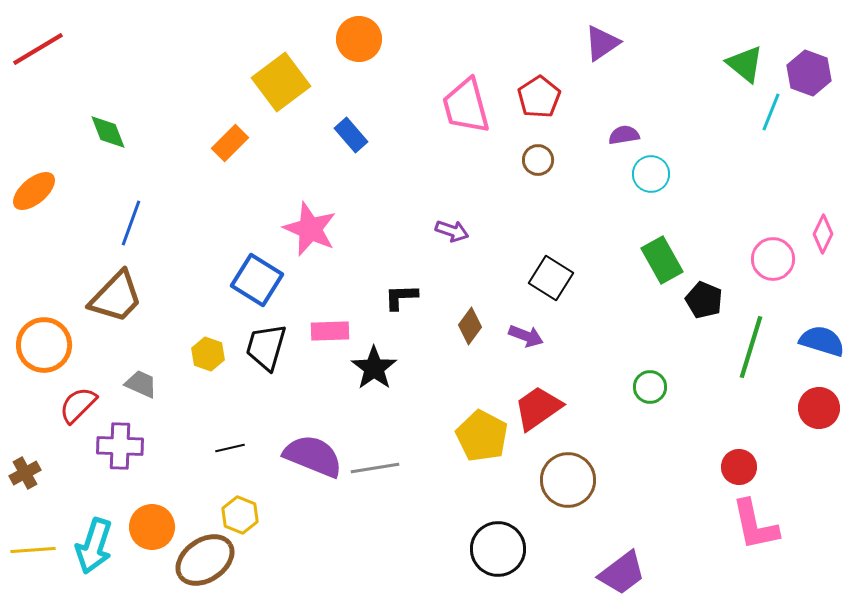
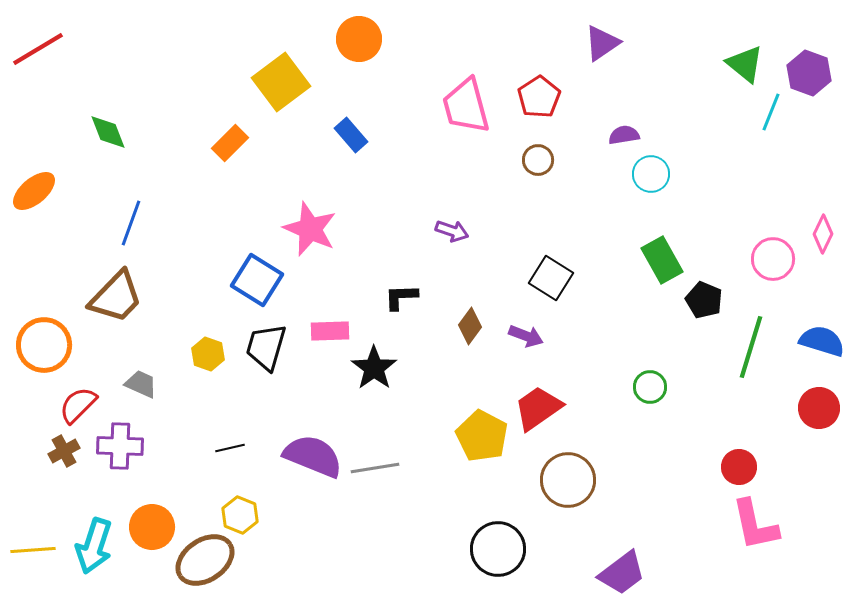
brown cross at (25, 473): moved 39 px right, 22 px up
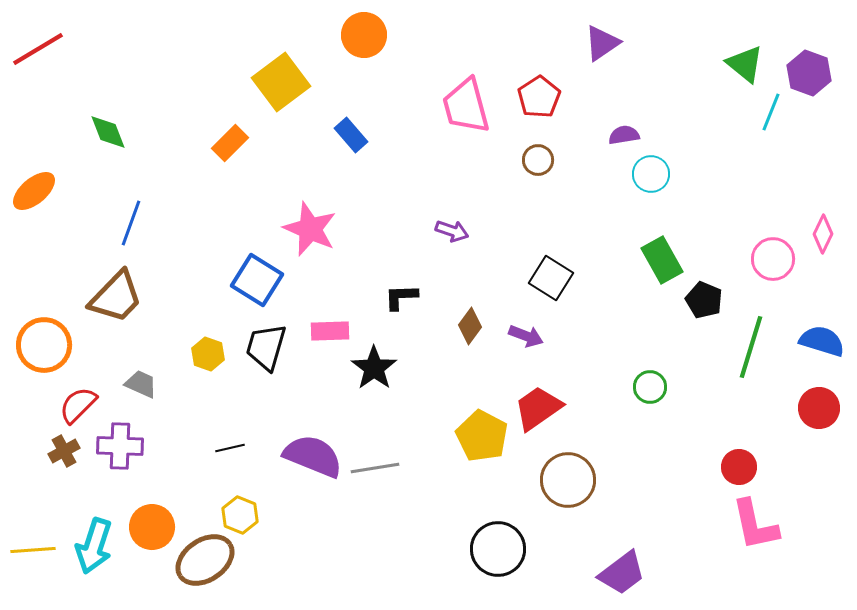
orange circle at (359, 39): moved 5 px right, 4 px up
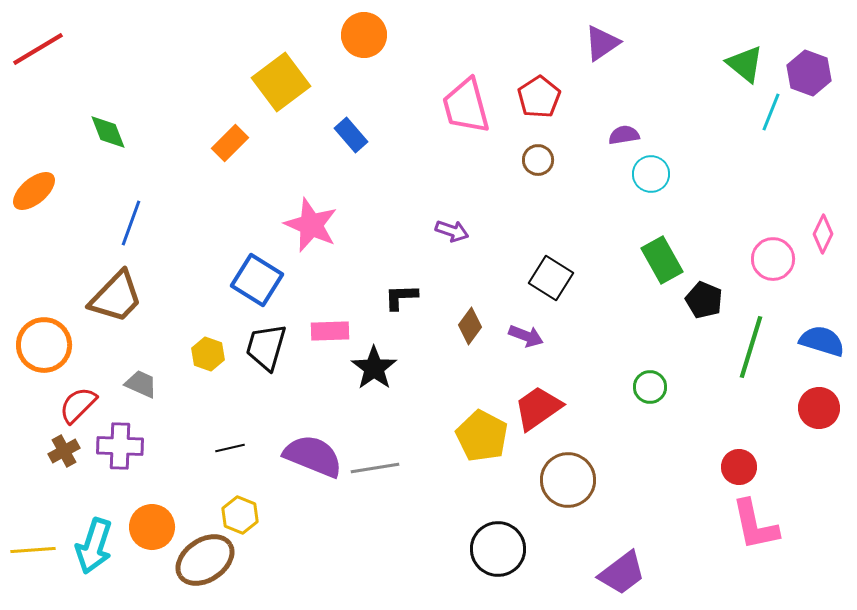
pink star at (310, 229): moved 1 px right, 4 px up
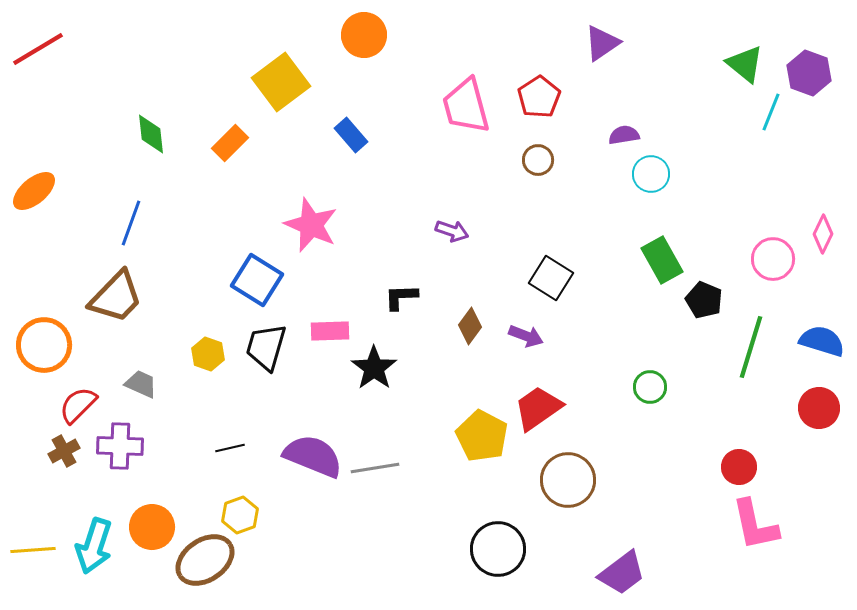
green diamond at (108, 132): moved 43 px right, 2 px down; rotated 15 degrees clockwise
yellow hexagon at (240, 515): rotated 18 degrees clockwise
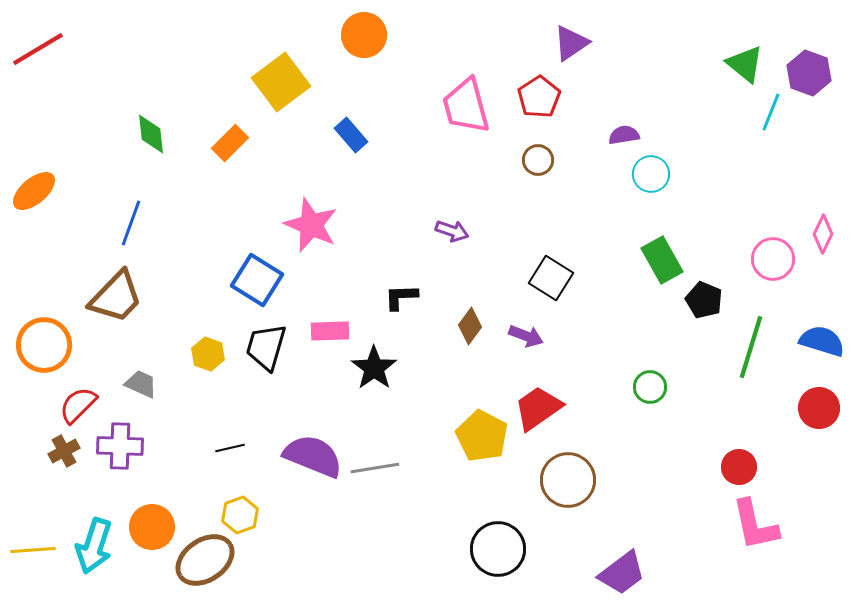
purple triangle at (602, 43): moved 31 px left
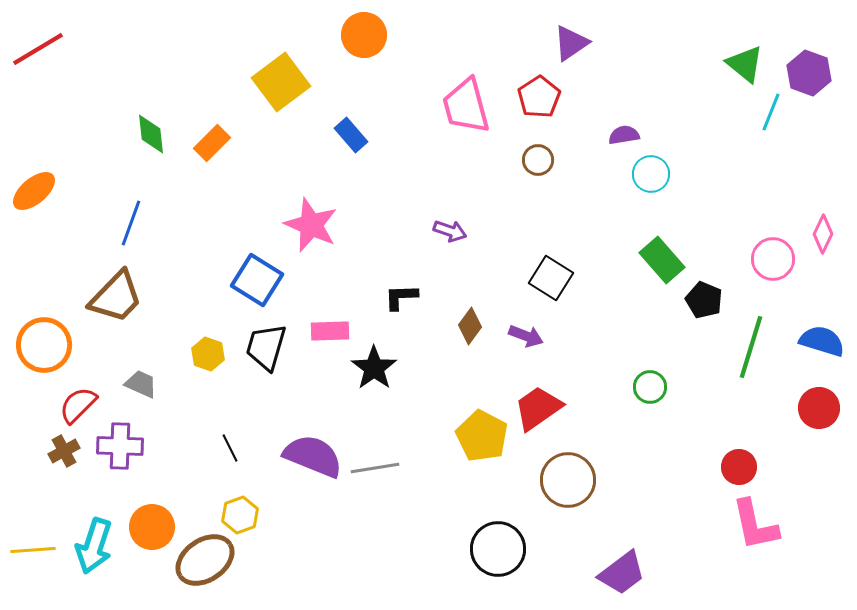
orange rectangle at (230, 143): moved 18 px left
purple arrow at (452, 231): moved 2 px left
green rectangle at (662, 260): rotated 12 degrees counterclockwise
black line at (230, 448): rotated 76 degrees clockwise
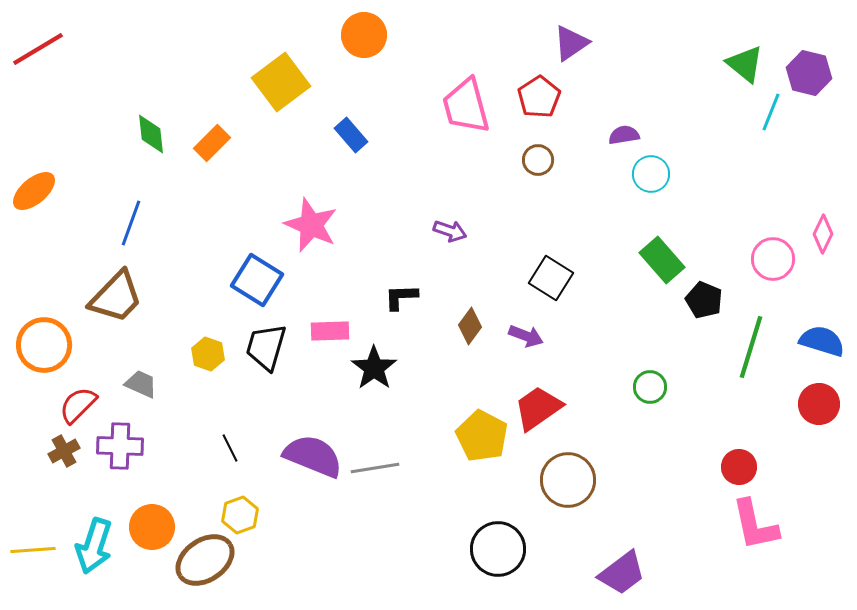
purple hexagon at (809, 73): rotated 6 degrees counterclockwise
red circle at (819, 408): moved 4 px up
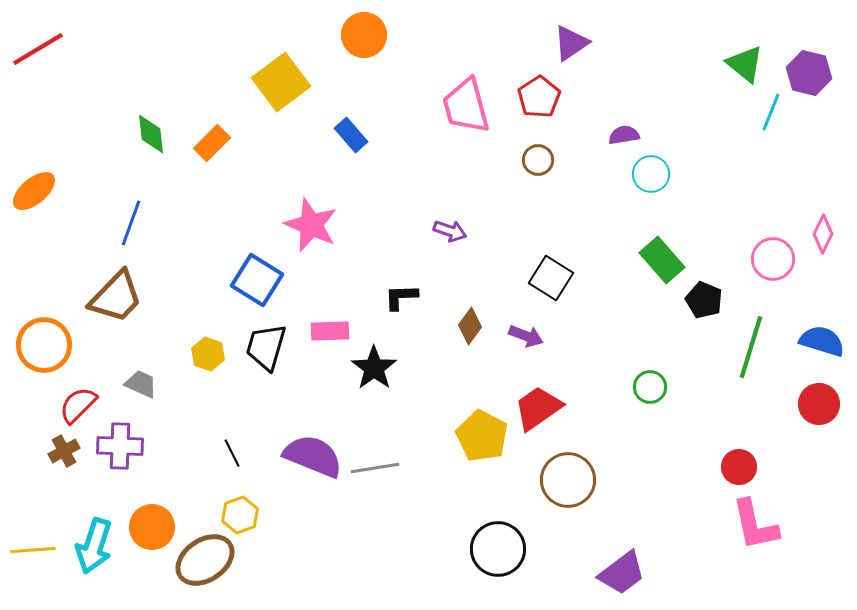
black line at (230, 448): moved 2 px right, 5 px down
